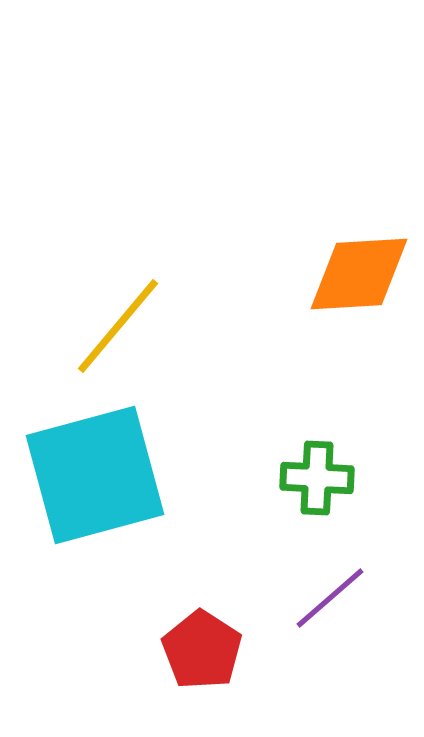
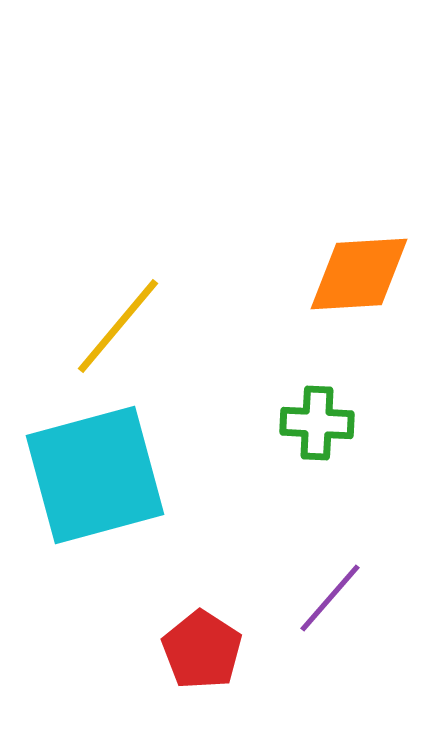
green cross: moved 55 px up
purple line: rotated 8 degrees counterclockwise
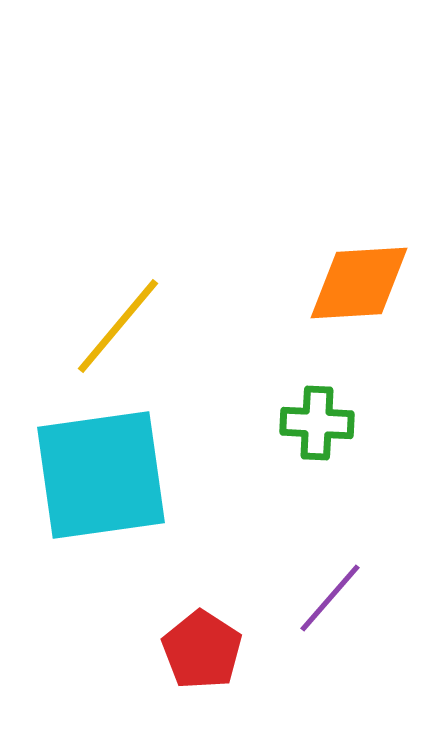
orange diamond: moved 9 px down
cyan square: moved 6 px right; rotated 7 degrees clockwise
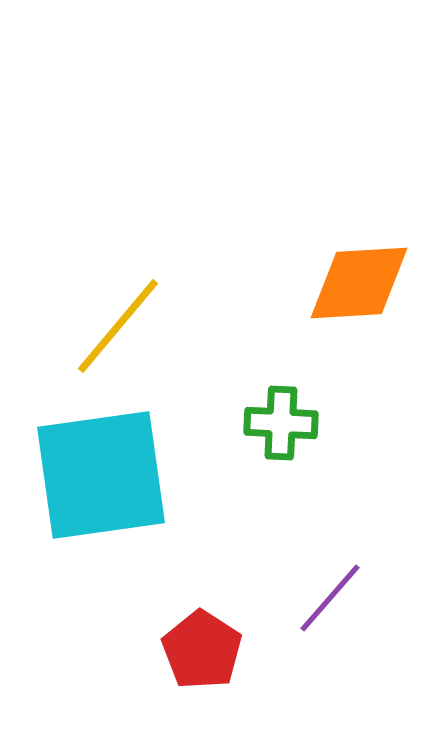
green cross: moved 36 px left
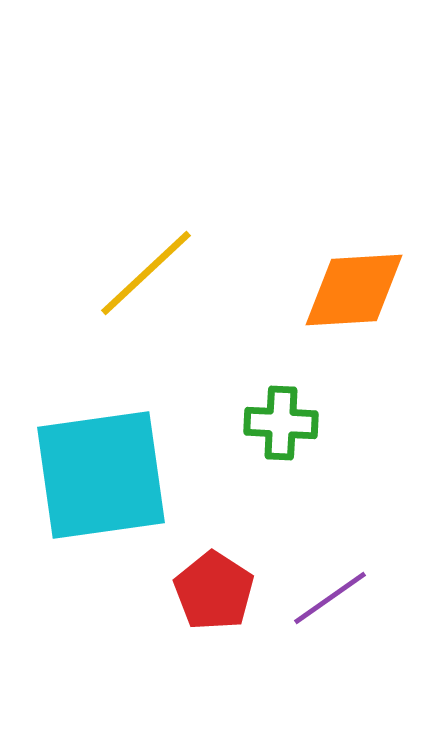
orange diamond: moved 5 px left, 7 px down
yellow line: moved 28 px right, 53 px up; rotated 7 degrees clockwise
purple line: rotated 14 degrees clockwise
red pentagon: moved 12 px right, 59 px up
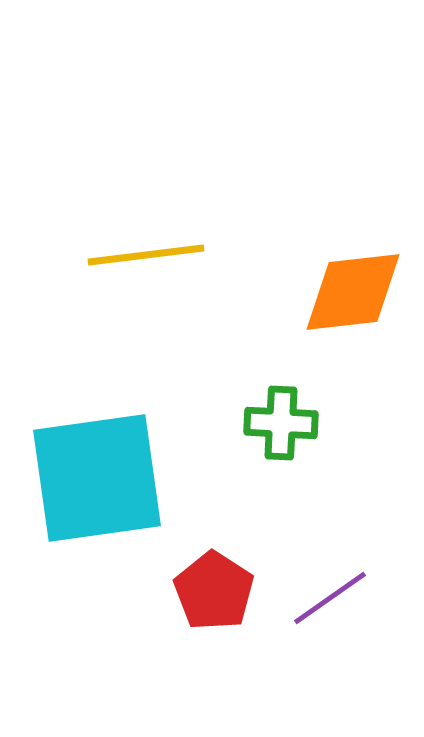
yellow line: moved 18 px up; rotated 36 degrees clockwise
orange diamond: moved 1 px left, 2 px down; rotated 3 degrees counterclockwise
cyan square: moved 4 px left, 3 px down
